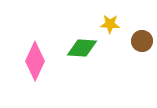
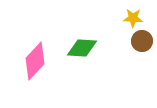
yellow star: moved 23 px right, 6 px up
pink diamond: rotated 18 degrees clockwise
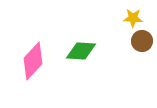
green diamond: moved 1 px left, 3 px down
pink diamond: moved 2 px left
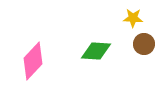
brown circle: moved 2 px right, 3 px down
green diamond: moved 15 px right
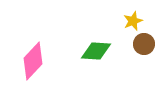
yellow star: moved 3 px down; rotated 24 degrees counterclockwise
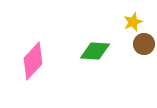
yellow star: moved 1 px down
green diamond: moved 1 px left
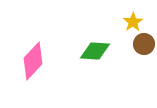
yellow star: rotated 12 degrees counterclockwise
